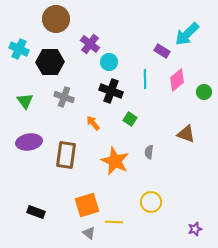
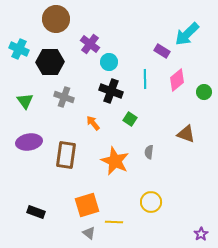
purple star: moved 6 px right, 5 px down; rotated 16 degrees counterclockwise
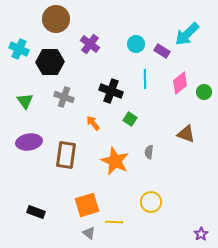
cyan circle: moved 27 px right, 18 px up
pink diamond: moved 3 px right, 3 px down
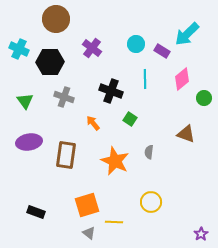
purple cross: moved 2 px right, 4 px down
pink diamond: moved 2 px right, 4 px up
green circle: moved 6 px down
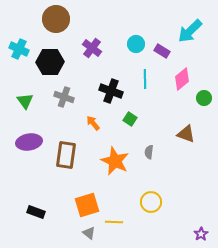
cyan arrow: moved 3 px right, 3 px up
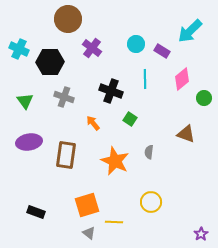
brown circle: moved 12 px right
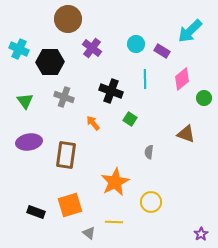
orange star: moved 21 px down; rotated 20 degrees clockwise
orange square: moved 17 px left
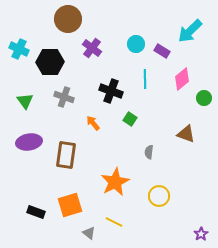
yellow circle: moved 8 px right, 6 px up
yellow line: rotated 24 degrees clockwise
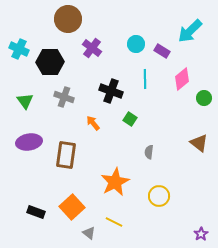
brown triangle: moved 13 px right, 9 px down; rotated 18 degrees clockwise
orange square: moved 2 px right, 2 px down; rotated 25 degrees counterclockwise
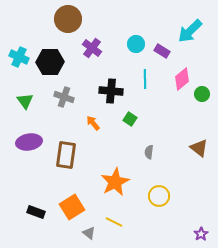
cyan cross: moved 8 px down
black cross: rotated 15 degrees counterclockwise
green circle: moved 2 px left, 4 px up
brown triangle: moved 5 px down
orange square: rotated 10 degrees clockwise
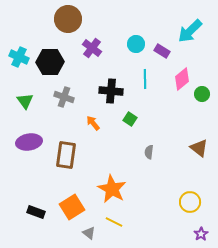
orange star: moved 3 px left, 7 px down; rotated 16 degrees counterclockwise
yellow circle: moved 31 px right, 6 px down
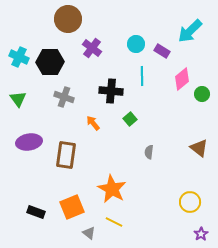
cyan line: moved 3 px left, 3 px up
green triangle: moved 7 px left, 2 px up
green square: rotated 16 degrees clockwise
orange square: rotated 10 degrees clockwise
